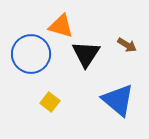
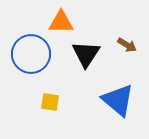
orange triangle: moved 4 px up; rotated 16 degrees counterclockwise
yellow square: rotated 30 degrees counterclockwise
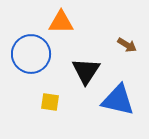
black triangle: moved 17 px down
blue triangle: rotated 27 degrees counterclockwise
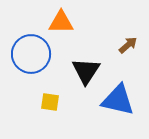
brown arrow: moved 1 px right; rotated 72 degrees counterclockwise
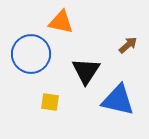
orange triangle: rotated 12 degrees clockwise
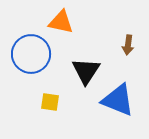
brown arrow: rotated 138 degrees clockwise
blue triangle: rotated 9 degrees clockwise
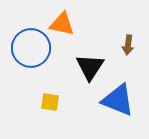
orange triangle: moved 1 px right, 2 px down
blue circle: moved 6 px up
black triangle: moved 4 px right, 4 px up
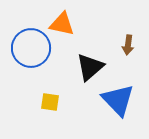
black triangle: rotated 16 degrees clockwise
blue triangle: rotated 24 degrees clockwise
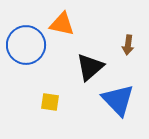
blue circle: moved 5 px left, 3 px up
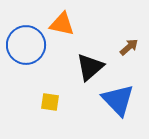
brown arrow: moved 1 px right, 2 px down; rotated 138 degrees counterclockwise
